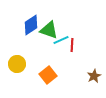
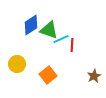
cyan line: moved 1 px up
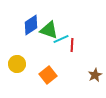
brown star: moved 1 px right, 1 px up
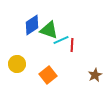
blue diamond: moved 1 px right
cyan line: moved 1 px down
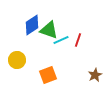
red line: moved 6 px right, 5 px up; rotated 16 degrees clockwise
yellow circle: moved 4 px up
orange square: rotated 18 degrees clockwise
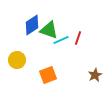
red line: moved 2 px up
